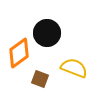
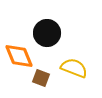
orange diamond: moved 3 px down; rotated 76 degrees counterclockwise
brown square: moved 1 px right, 1 px up
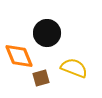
brown square: rotated 36 degrees counterclockwise
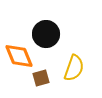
black circle: moved 1 px left, 1 px down
yellow semicircle: rotated 88 degrees clockwise
